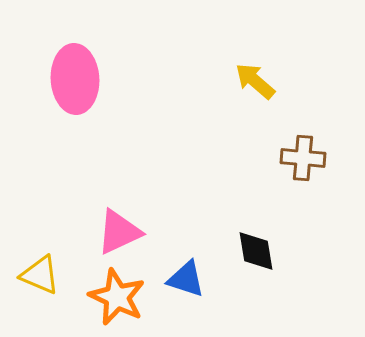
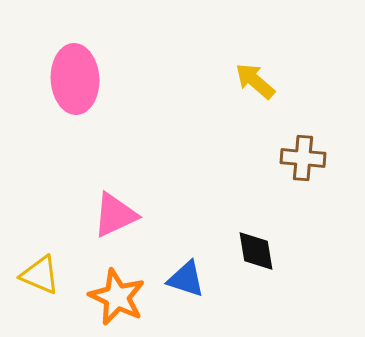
pink triangle: moved 4 px left, 17 px up
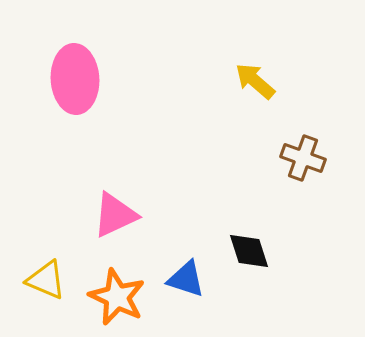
brown cross: rotated 15 degrees clockwise
black diamond: moved 7 px left; rotated 9 degrees counterclockwise
yellow triangle: moved 6 px right, 5 px down
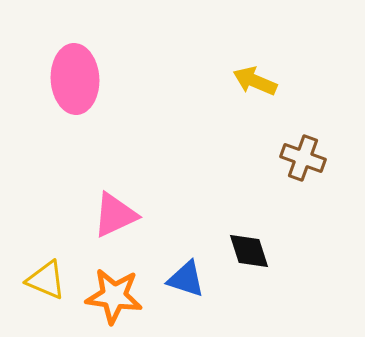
yellow arrow: rotated 18 degrees counterclockwise
orange star: moved 3 px left, 1 px up; rotated 18 degrees counterclockwise
